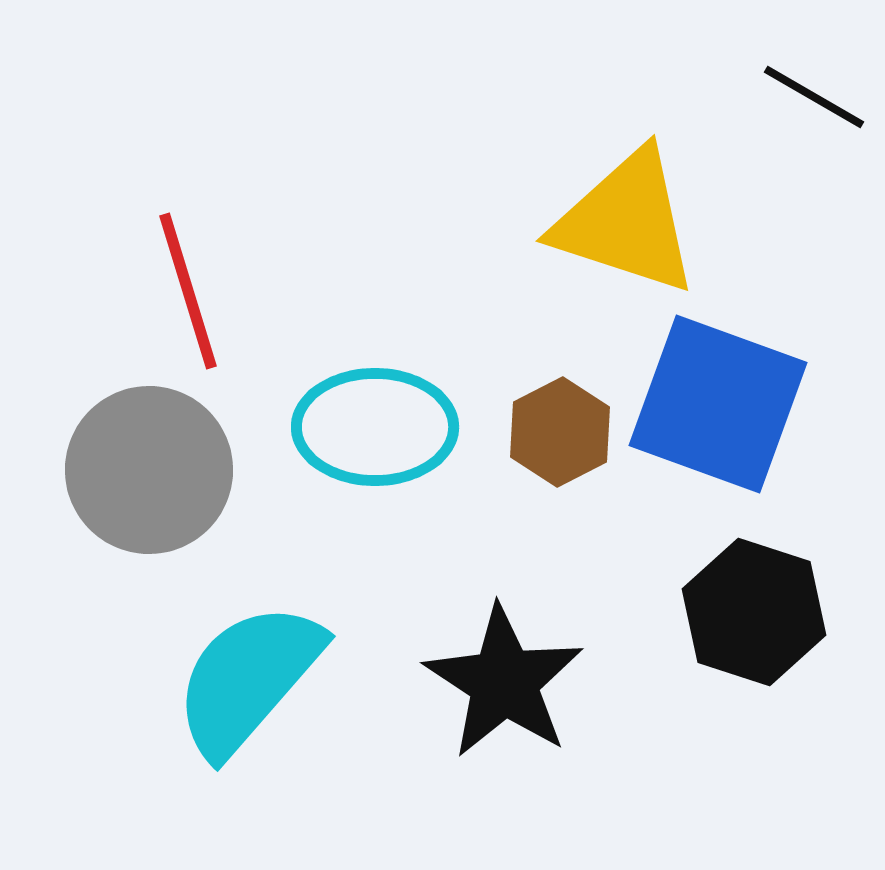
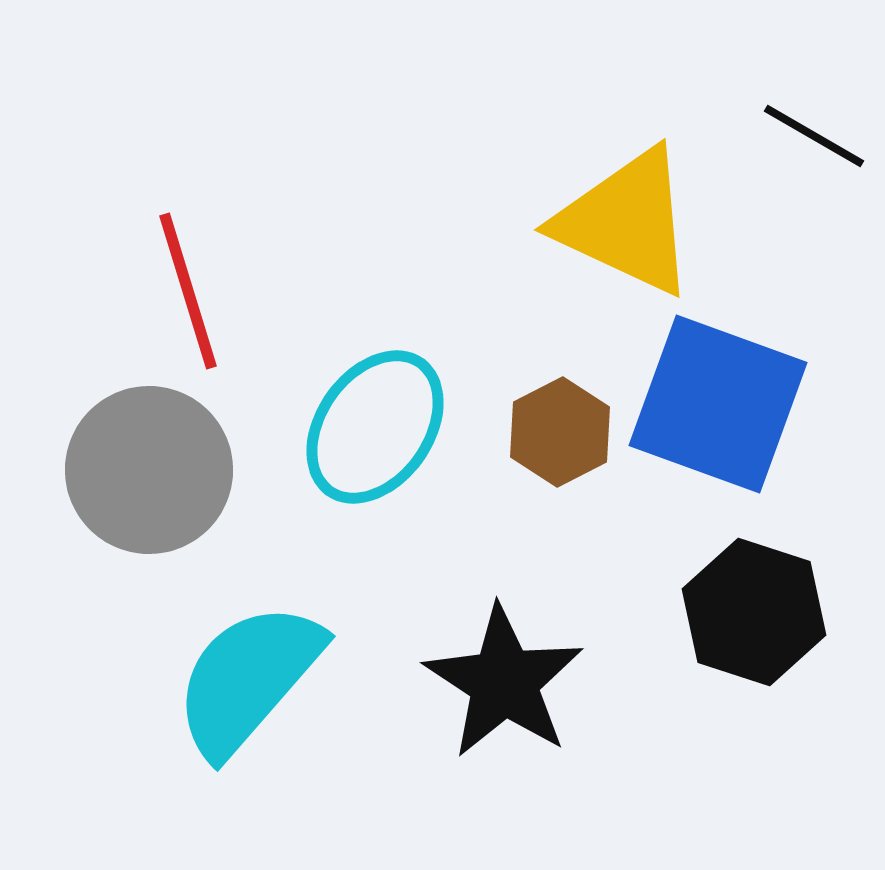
black line: moved 39 px down
yellow triangle: rotated 7 degrees clockwise
cyan ellipse: rotated 55 degrees counterclockwise
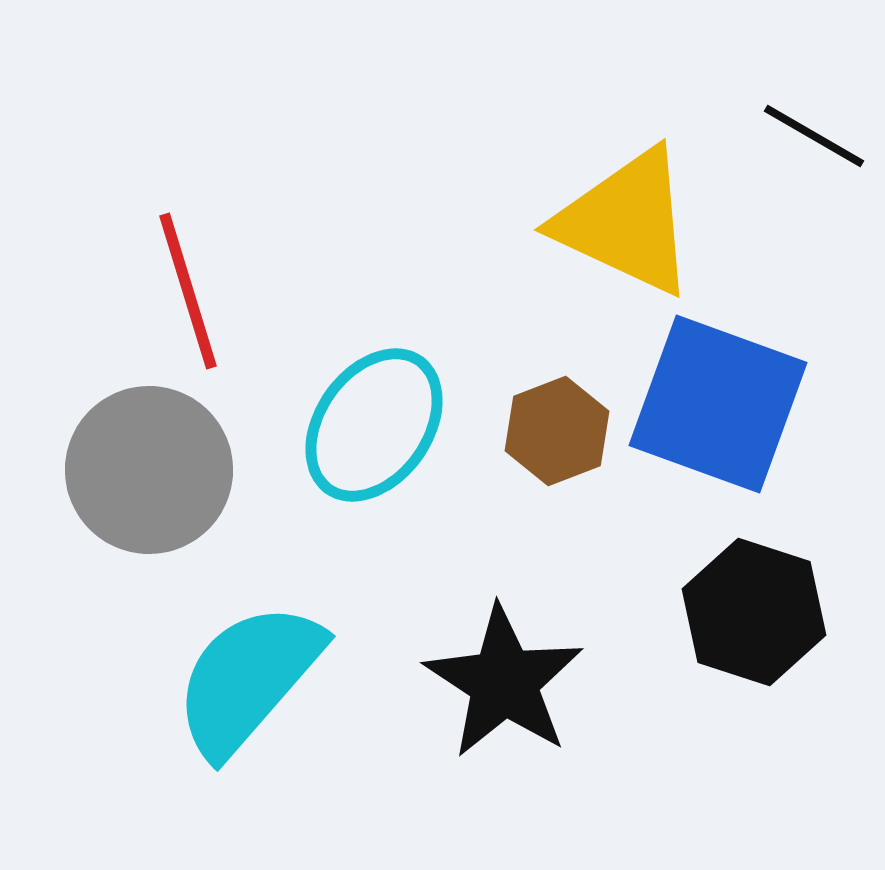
cyan ellipse: moved 1 px left, 2 px up
brown hexagon: moved 3 px left, 1 px up; rotated 6 degrees clockwise
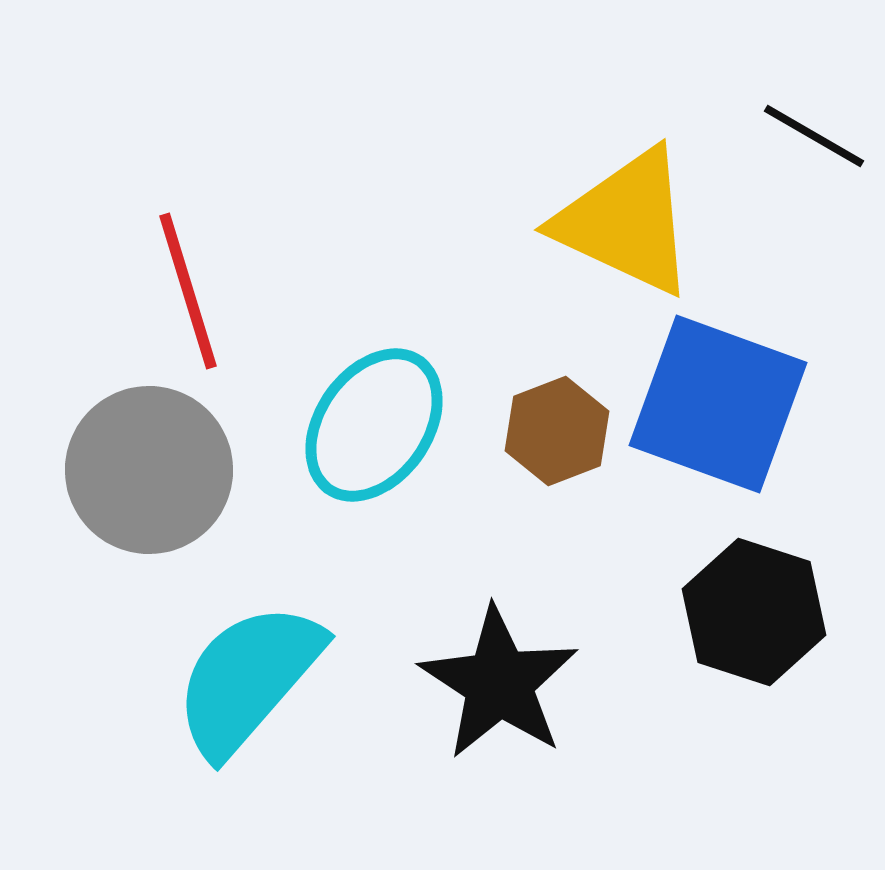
black star: moved 5 px left, 1 px down
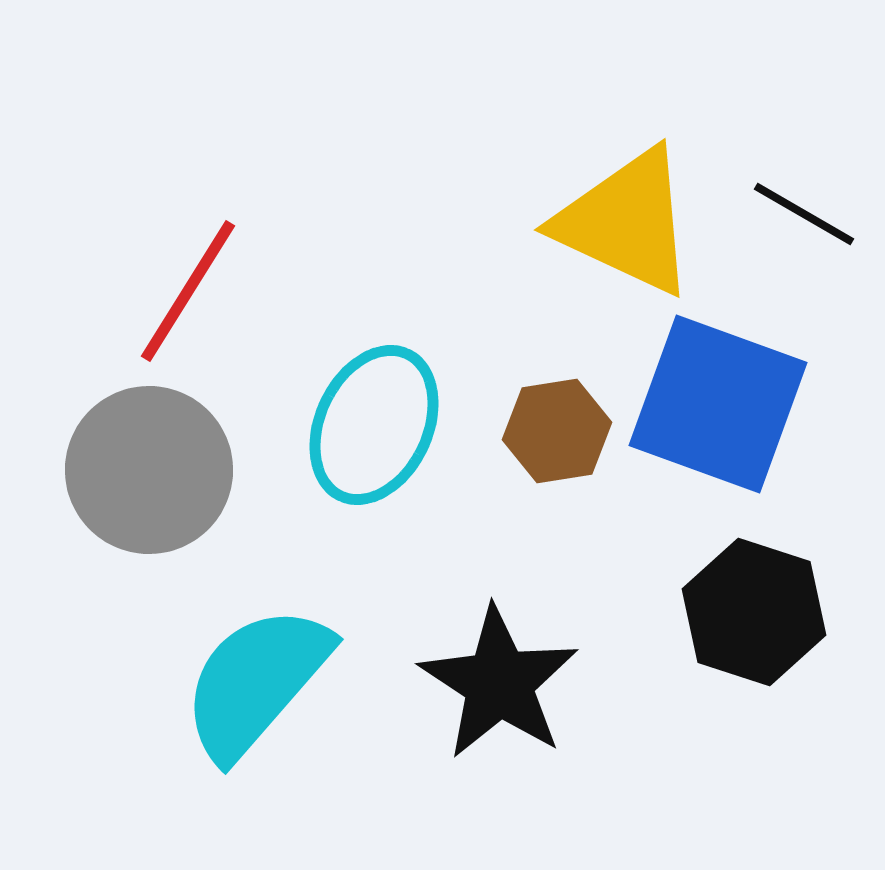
black line: moved 10 px left, 78 px down
red line: rotated 49 degrees clockwise
cyan ellipse: rotated 10 degrees counterclockwise
brown hexagon: rotated 12 degrees clockwise
cyan semicircle: moved 8 px right, 3 px down
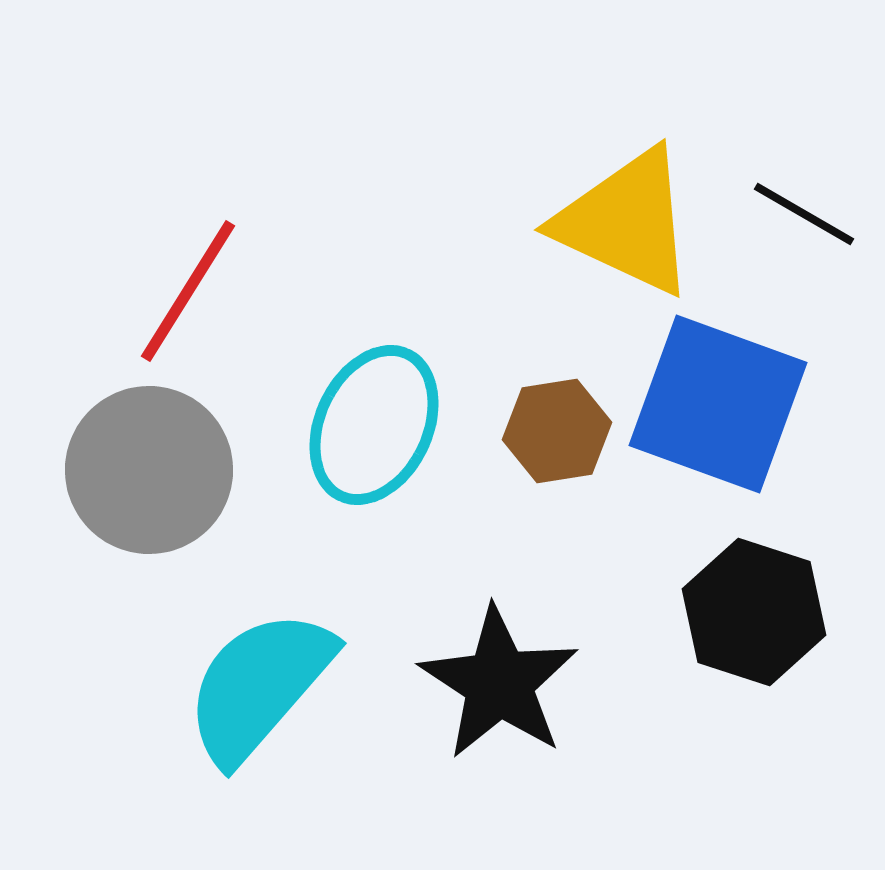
cyan semicircle: moved 3 px right, 4 px down
